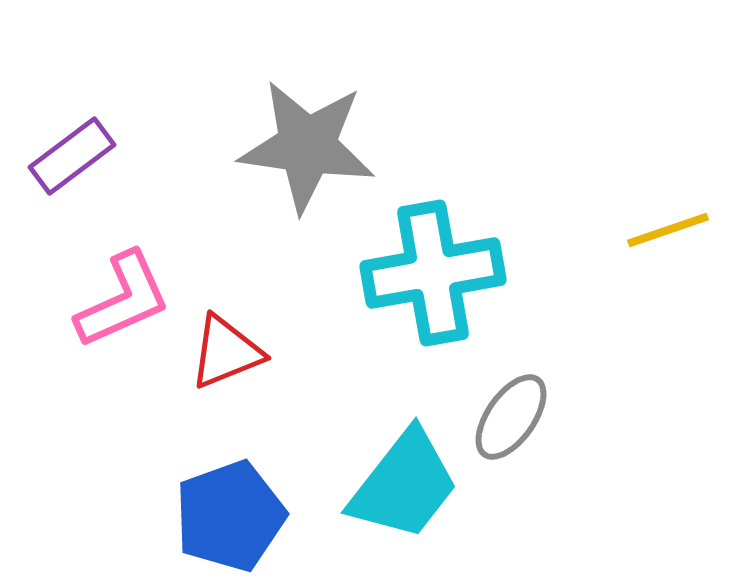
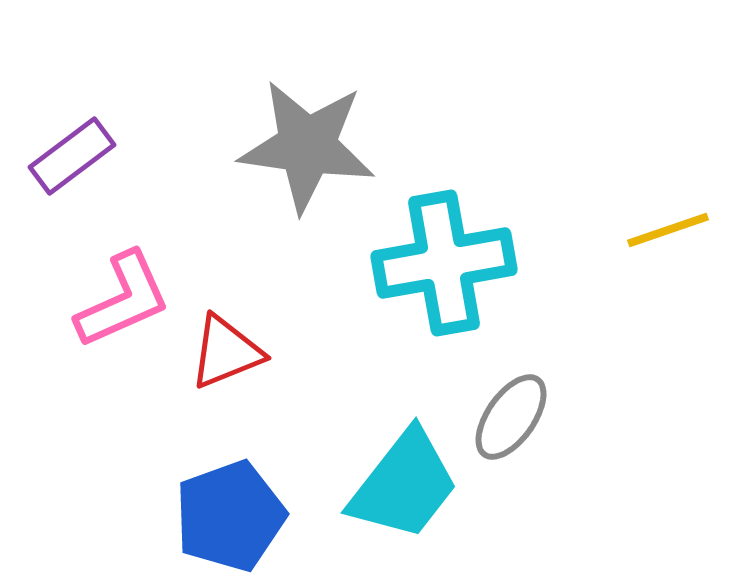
cyan cross: moved 11 px right, 10 px up
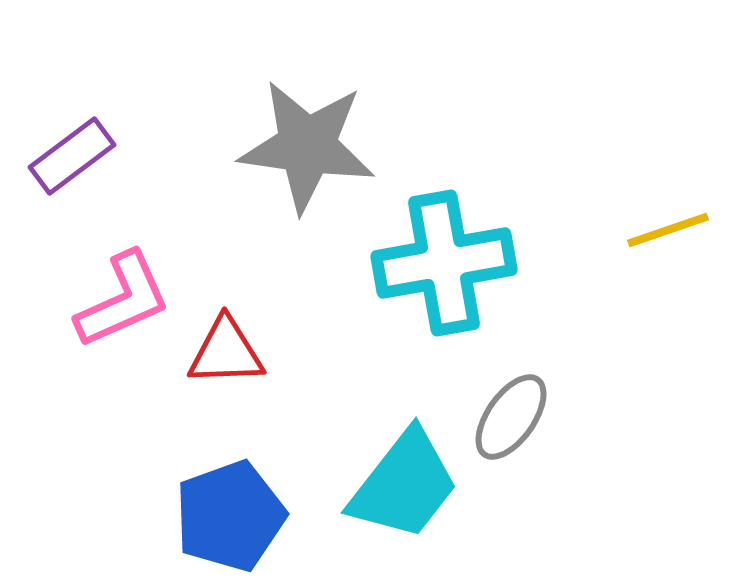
red triangle: rotated 20 degrees clockwise
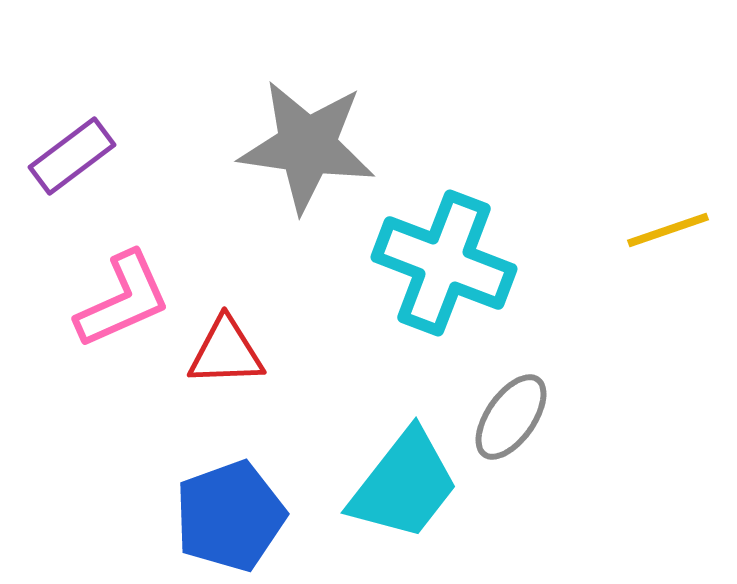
cyan cross: rotated 31 degrees clockwise
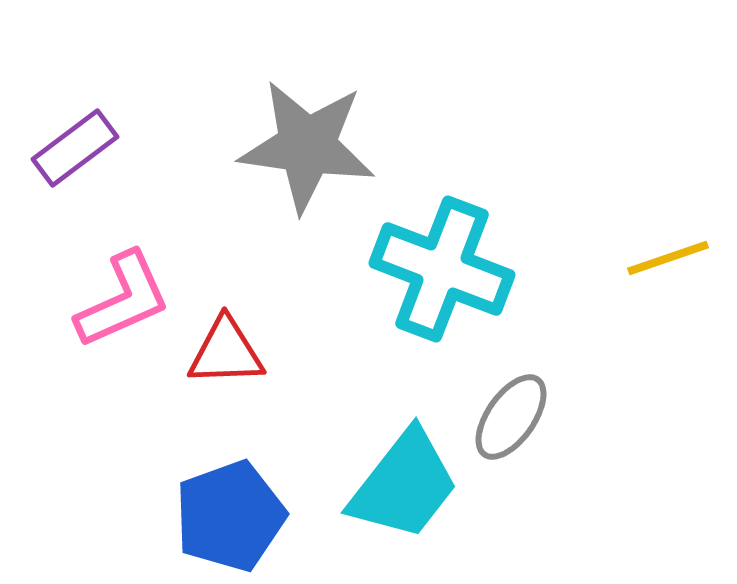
purple rectangle: moved 3 px right, 8 px up
yellow line: moved 28 px down
cyan cross: moved 2 px left, 6 px down
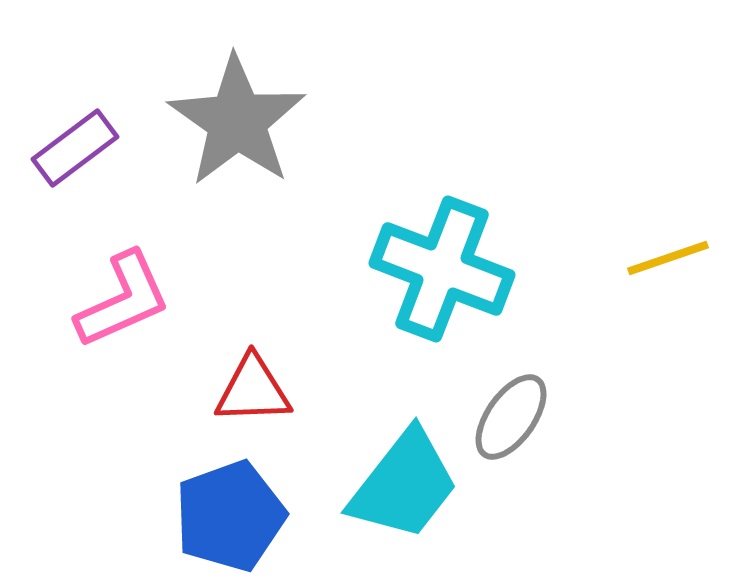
gray star: moved 70 px left, 25 px up; rotated 27 degrees clockwise
red triangle: moved 27 px right, 38 px down
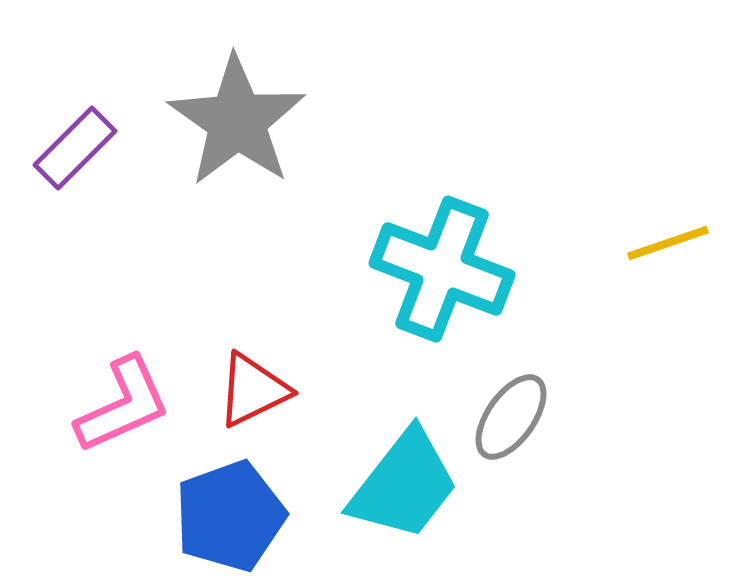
purple rectangle: rotated 8 degrees counterclockwise
yellow line: moved 15 px up
pink L-shape: moved 105 px down
red triangle: rotated 24 degrees counterclockwise
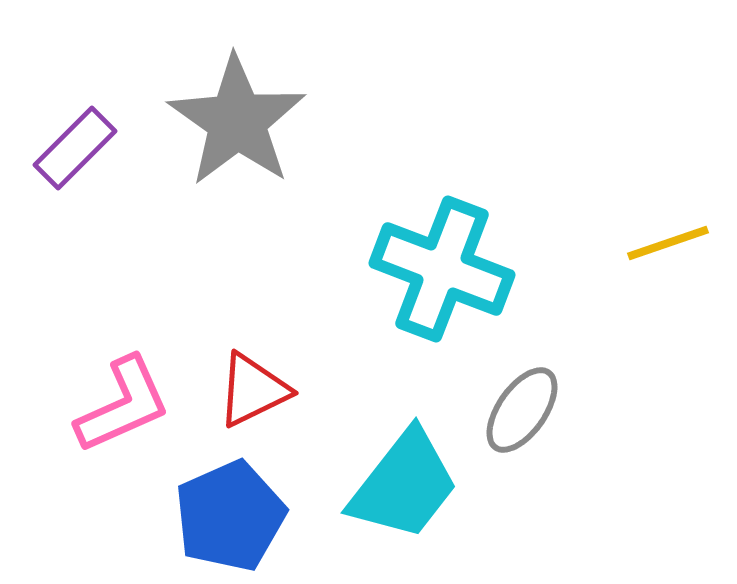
gray ellipse: moved 11 px right, 7 px up
blue pentagon: rotated 4 degrees counterclockwise
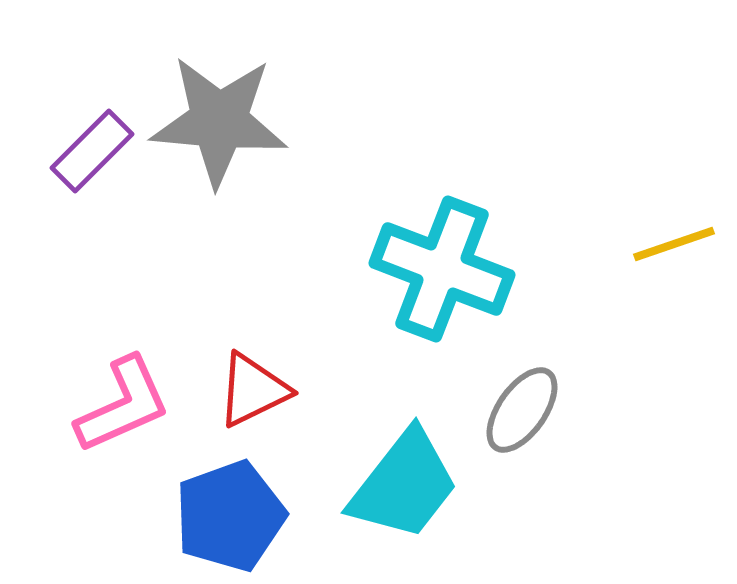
gray star: moved 18 px left; rotated 30 degrees counterclockwise
purple rectangle: moved 17 px right, 3 px down
yellow line: moved 6 px right, 1 px down
blue pentagon: rotated 4 degrees clockwise
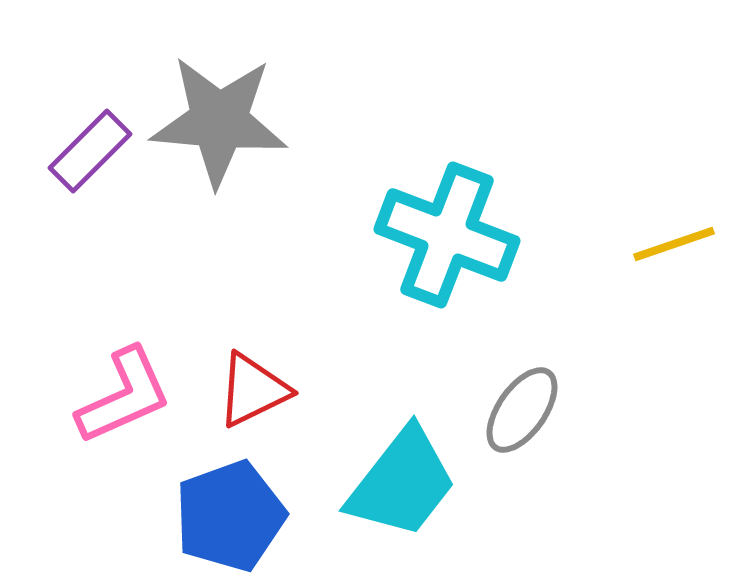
purple rectangle: moved 2 px left
cyan cross: moved 5 px right, 34 px up
pink L-shape: moved 1 px right, 9 px up
cyan trapezoid: moved 2 px left, 2 px up
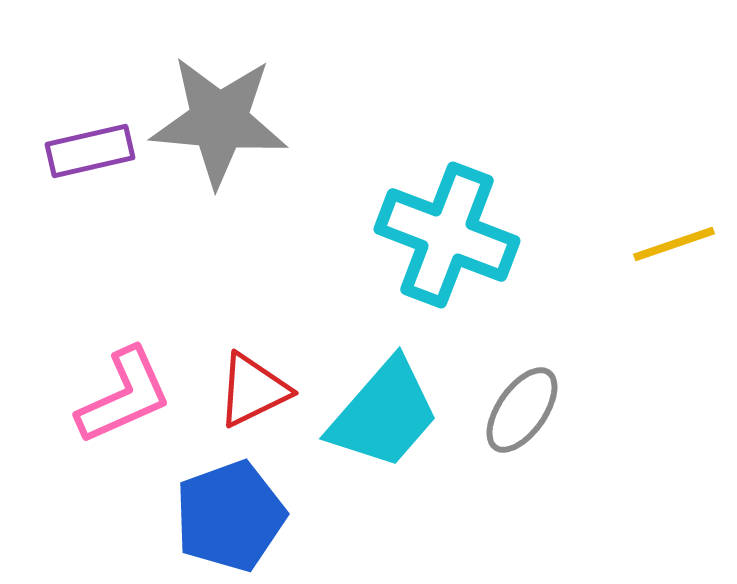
purple rectangle: rotated 32 degrees clockwise
cyan trapezoid: moved 18 px left, 69 px up; rotated 3 degrees clockwise
